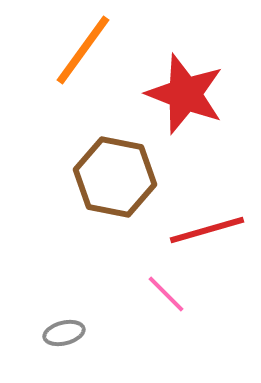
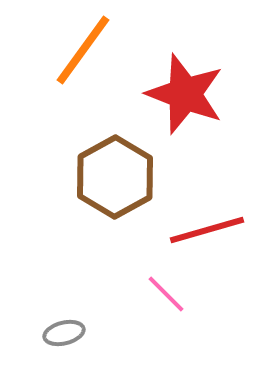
brown hexagon: rotated 20 degrees clockwise
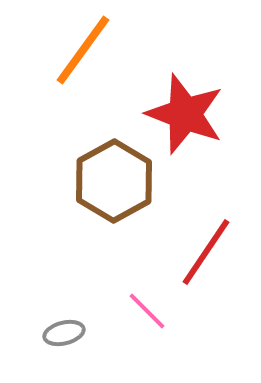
red star: moved 20 px down
brown hexagon: moved 1 px left, 4 px down
red line: moved 1 px left, 22 px down; rotated 40 degrees counterclockwise
pink line: moved 19 px left, 17 px down
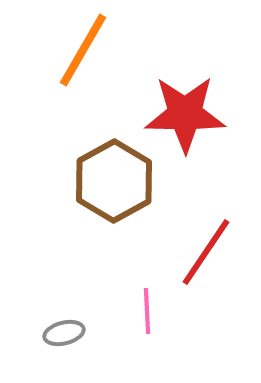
orange line: rotated 6 degrees counterclockwise
red star: rotated 20 degrees counterclockwise
pink line: rotated 42 degrees clockwise
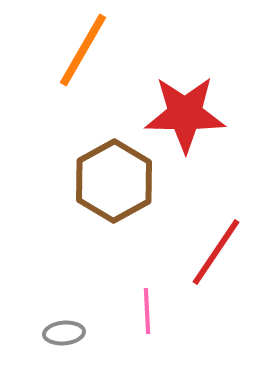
red line: moved 10 px right
gray ellipse: rotated 9 degrees clockwise
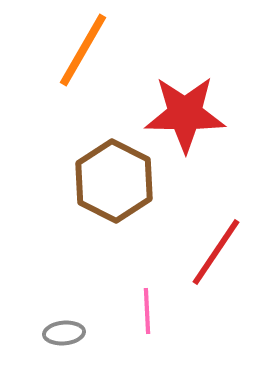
brown hexagon: rotated 4 degrees counterclockwise
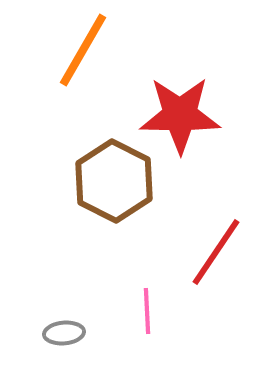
red star: moved 5 px left, 1 px down
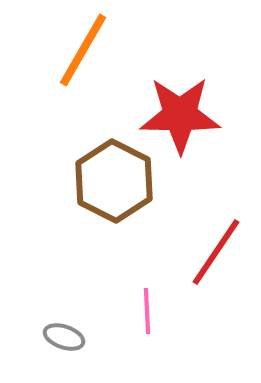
gray ellipse: moved 4 px down; rotated 24 degrees clockwise
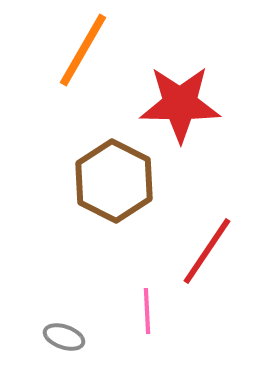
red star: moved 11 px up
red line: moved 9 px left, 1 px up
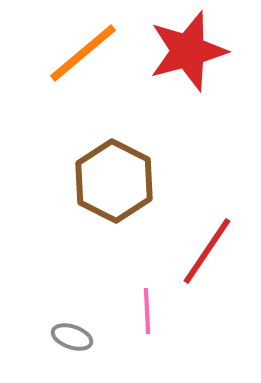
orange line: moved 3 px down; rotated 20 degrees clockwise
red star: moved 8 px right, 53 px up; rotated 16 degrees counterclockwise
gray ellipse: moved 8 px right
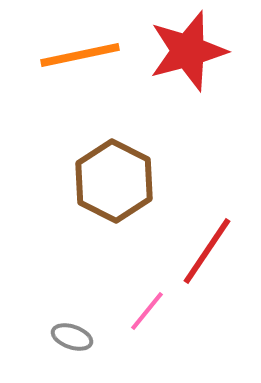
orange line: moved 3 px left, 2 px down; rotated 28 degrees clockwise
pink line: rotated 42 degrees clockwise
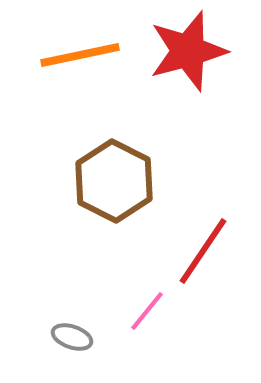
red line: moved 4 px left
